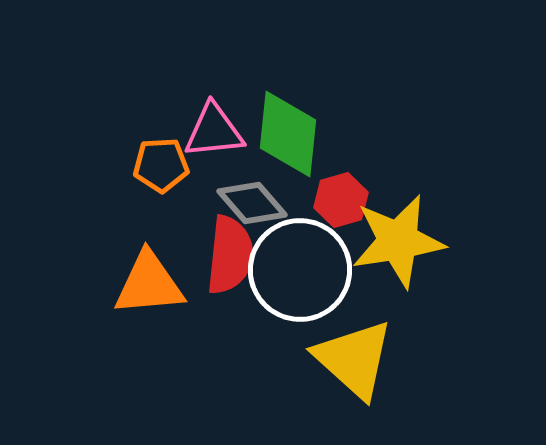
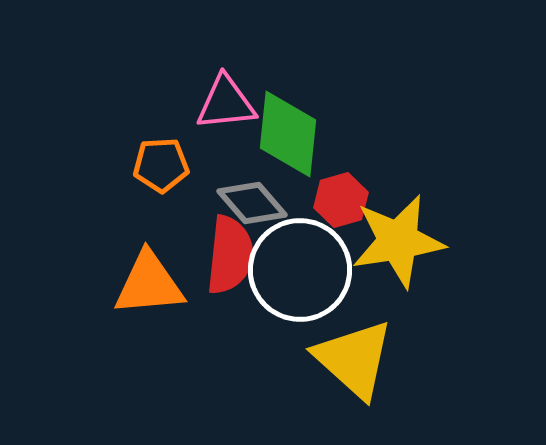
pink triangle: moved 12 px right, 28 px up
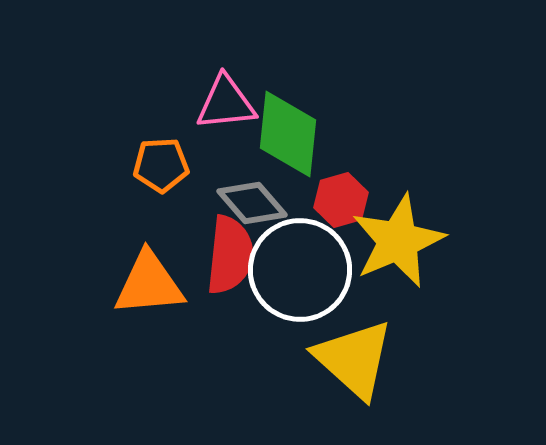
yellow star: rotated 14 degrees counterclockwise
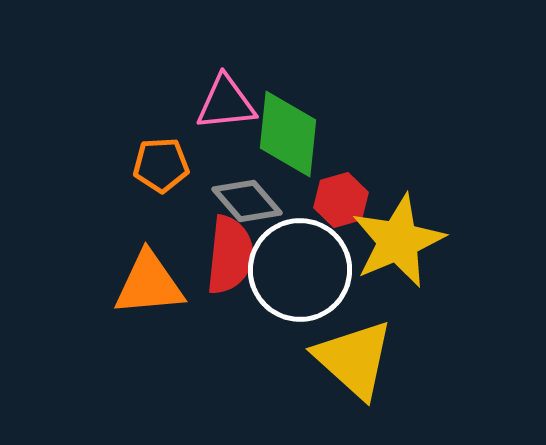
gray diamond: moved 5 px left, 2 px up
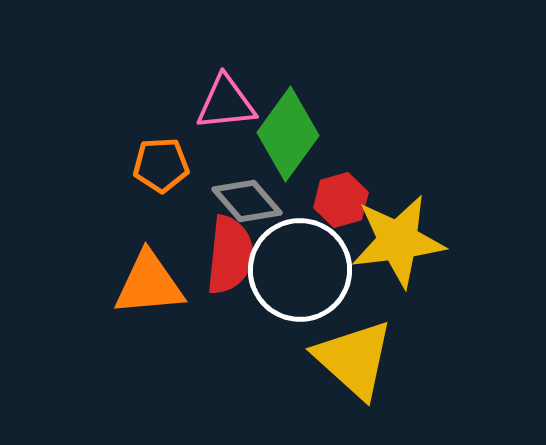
green diamond: rotated 30 degrees clockwise
yellow star: rotated 16 degrees clockwise
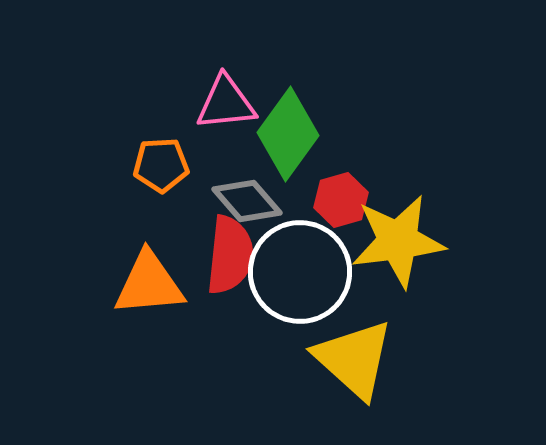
white circle: moved 2 px down
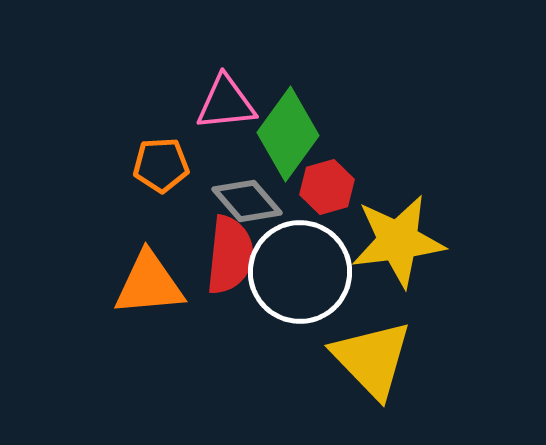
red hexagon: moved 14 px left, 13 px up
yellow triangle: moved 18 px right; rotated 4 degrees clockwise
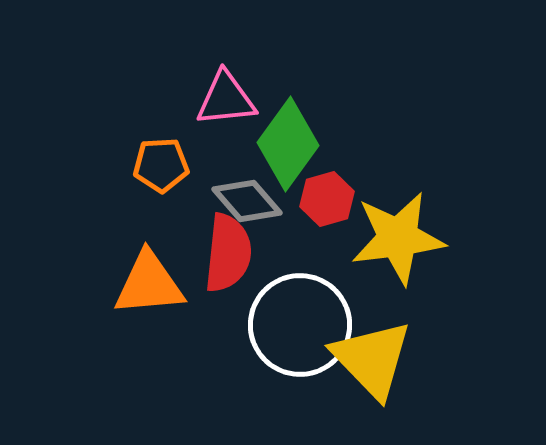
pink triangle: moved 4 px up
green diamond: moved 10 px down
red hexagon: moved 12 px down
yellow star: moved 3 px up
red semicircle: moved 2 px left, 2 px up
white circle: moved 53 px down
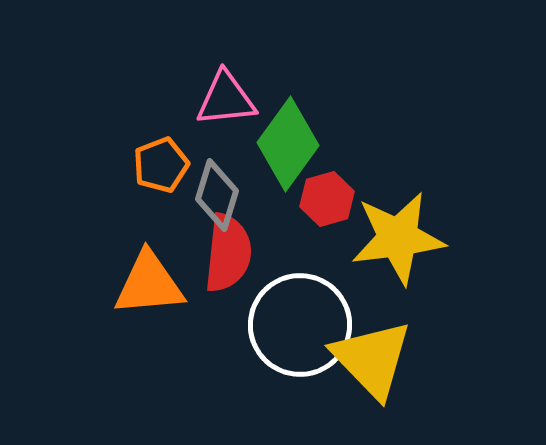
orange pentagon: rotated 18 degrees counterclockwise
gray diamond: moved 30 px left, 6 px up; rotated 58 degrees clockwise
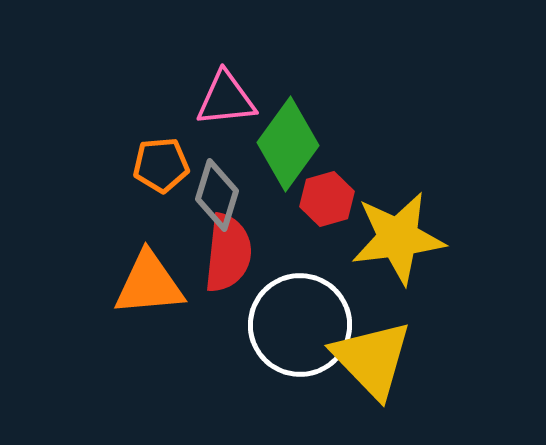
orange pentagon: rotated 16 degrees clockwise
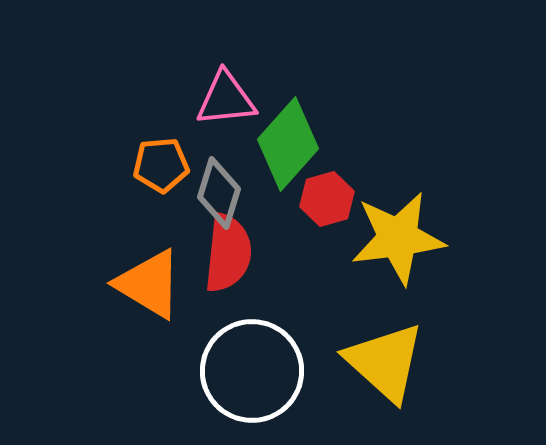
green diamond: rotated 6 degrees clockwise
gray diamond: moved 2 px right, 2 px up
orange triangle: rotated 36 degrees clockwise
white circle: moved 48 px left, 46 px down
yellow triangle: moved 13 px right, 3 px down; rotated 4 degrees counterclockwise
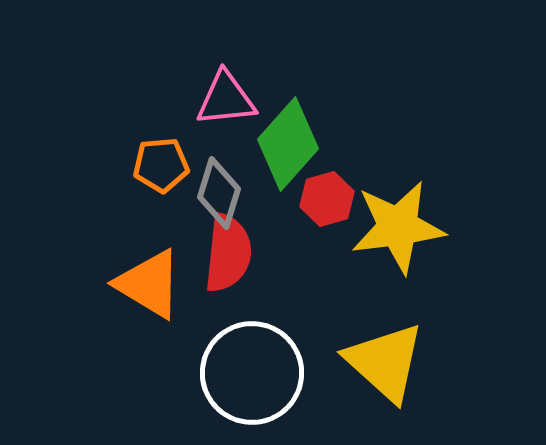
yellow star: moved 11 px up
white circle: moved 2 px down
